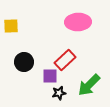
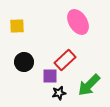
pink ellipse: rotated 60 degrees clockwise
yellow square: moved 6 px right
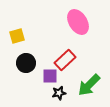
yellow square: moved 10 px down; rotated 14 degrees counterclockwise
black circle: moved 2 px right, 1 px down
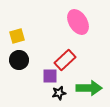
black circle: moved 7 px left, 3 px up
green arrow: moved 3 px down; rotated 135 degrees counterclockwise
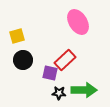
black circle: moved 4 px right
purple square: moved 3 px up; rotated 14 degrees clockwise
green arrow: moved 5 px left, 2 px down
black star: rotated 16 degrees clockwise
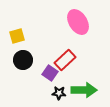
purple square: rotated 21 degrees clockwise
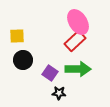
yellow square: rotated 14 degrees clockwise
red rectangle: moved 10 px right, 19 px up
green arrow: moved 6 px left, 21 px up
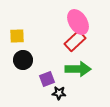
purple square: moved 3 px left, 6 px down; rotated 35 degrees clockwise
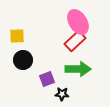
black star: moved 3 px right, 1 px down
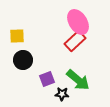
green arrow: moved 11 px down; rotated 40 degrees clockwise
